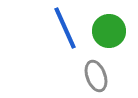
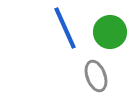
green circle: moved 1 px right, 1 px down
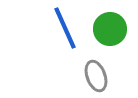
green circle: moved 3 px up
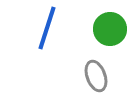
blue line: moved 18 px left; rotated 42 degrees clockwise
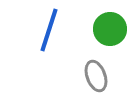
blue line: moved 2 px right, 2 px down
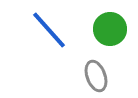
blue line: rotated 60 degrees counterclockwise
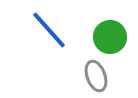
green circle: moved 8 px down
